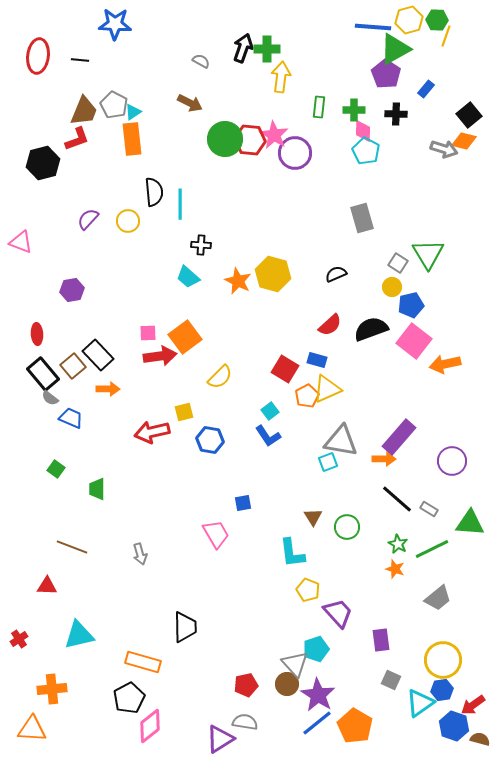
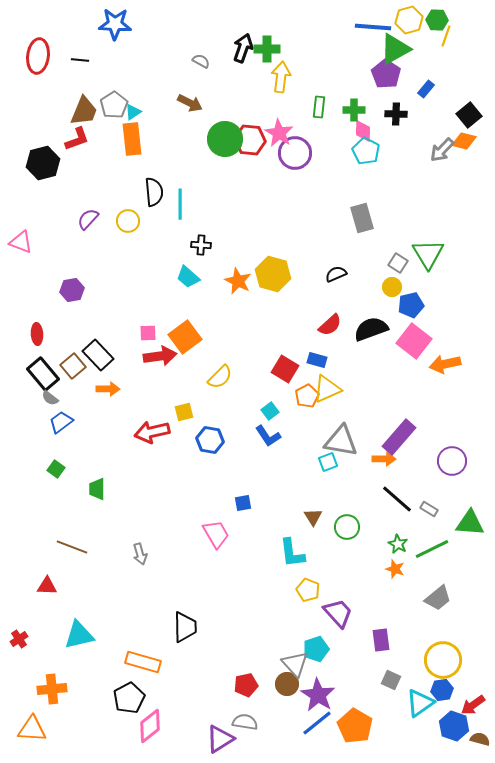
gray pentagon at (114, 105): rotated 12 degrees clockwise
pink star at (274, 135): moved 5 px right, 2 px up
gray arrow at (444, 149): moved 2 px left, 1 px down; rotated 116 degrees clockwise
blue trapezoid at (71, 418): moved 10 px left, 4 px down; rotated 60 degrees counterclockwise
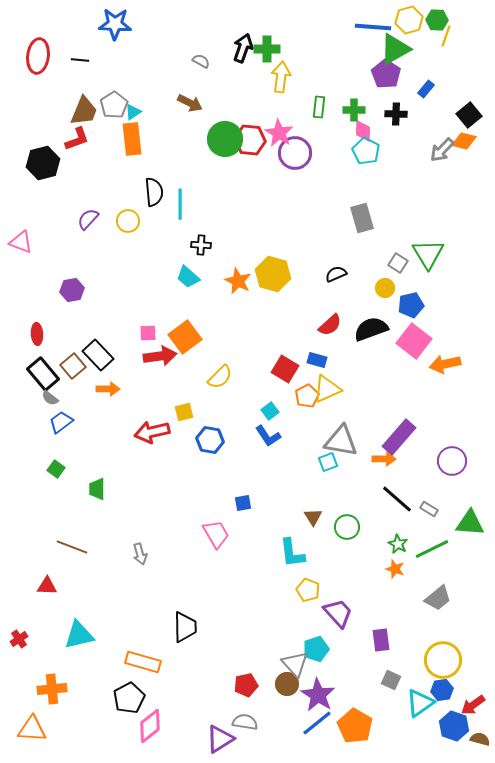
yellow circle at (392, 287): moved 7 px left, 1 px down
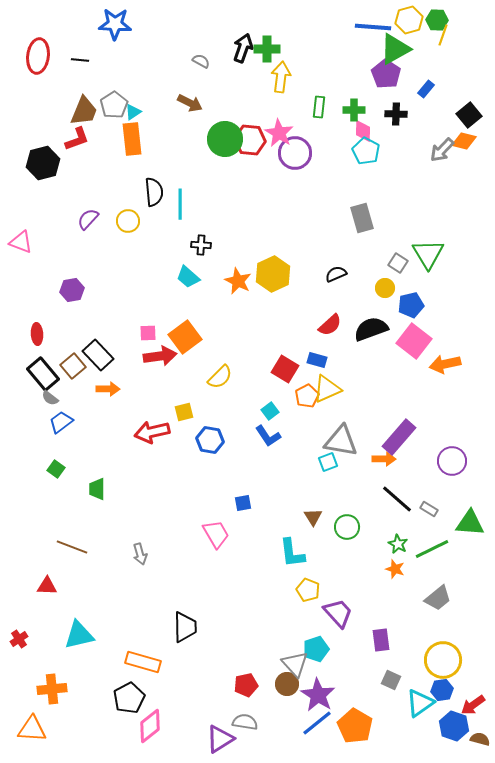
yellow line at (446, 36): moved 3 px left, 1 px up
yellow hexagon at (273, 274): rotated 20 degrees clockwise
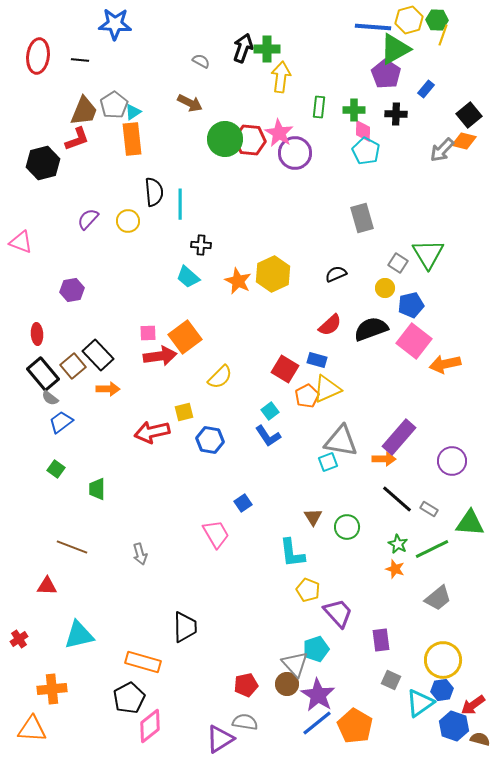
blue square at (243, 503): rotated 24 degrees counterclockwise
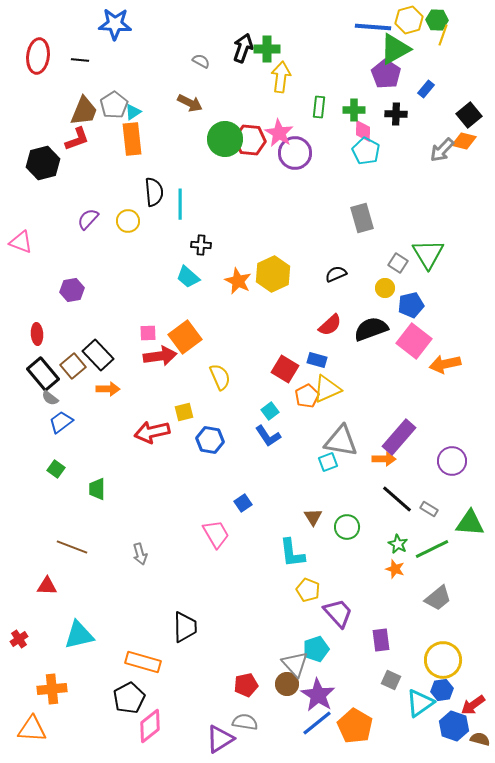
yellow semicircle at (220, 377): rotated 68 degrees counterclockwise
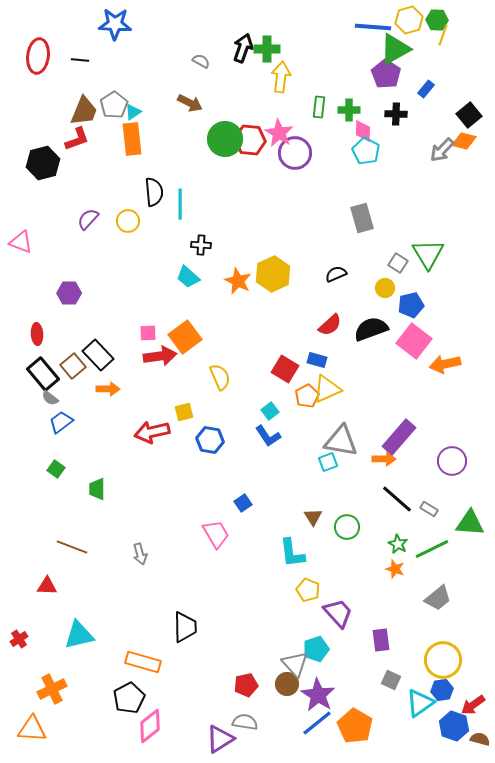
green cross at (354, 110): moved 5 px left
purple hexagon at (72, 290): moved 3 px left, 3 px down; rotated 10 degrees clockwise
orange cross at (52, 689): rotated 20 degrees counterclockwise
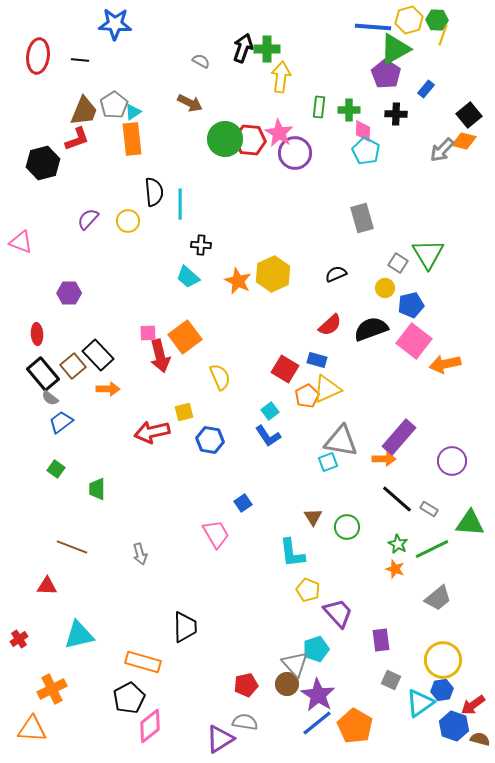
red arrow at (160, 356): rotated 84 degrees clockwise
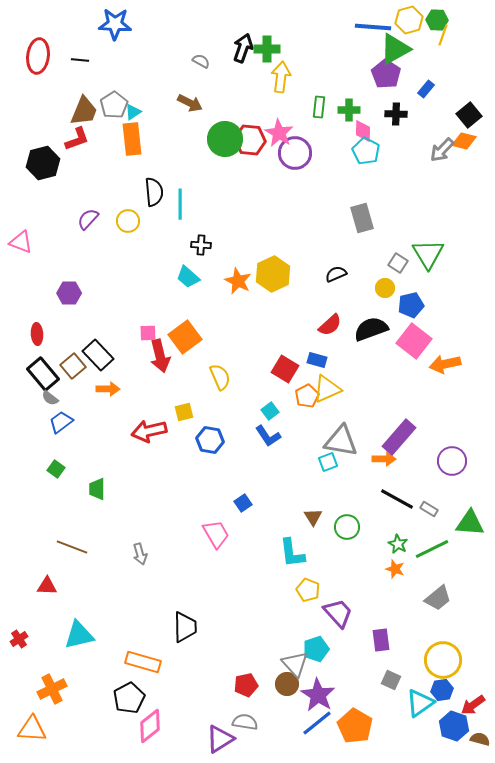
red arrow at (152, 432): moved 3 px left, 1 px up
black line at (397, 499): rotated 12 degrees counterclockwise
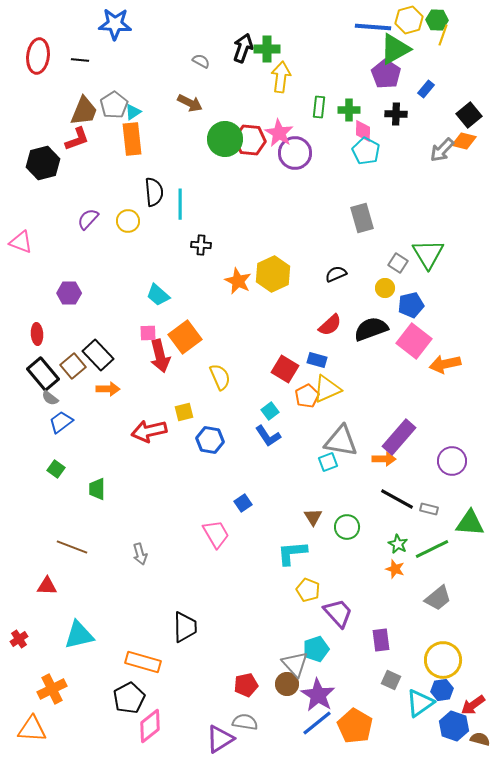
cyan trapezoid at (188, 277): moved 30 px left, 18 px down
gray rectangle at (429, 509): rotated 18 degrees counterclockwise
cyan L-shape at (292, 553): rotated 92 degrees clockwise
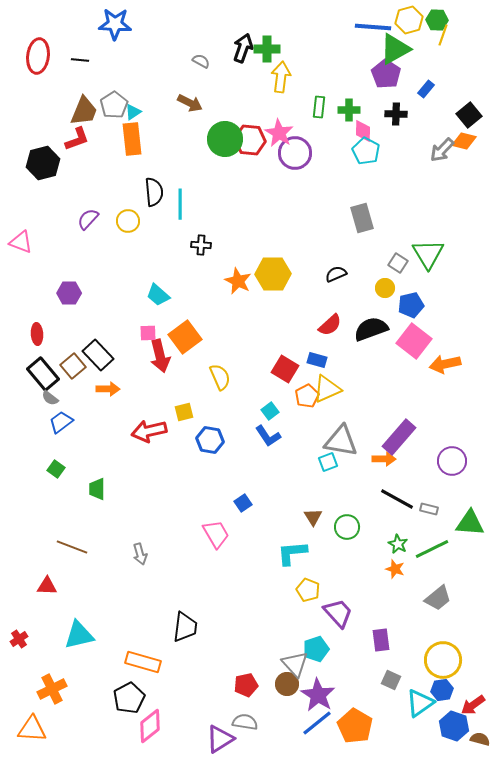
yellow hexagon at (273, 274): rotated 24 degrees clockwise
black trapezoid at (185, 627): rotated 8 degrees clockwise
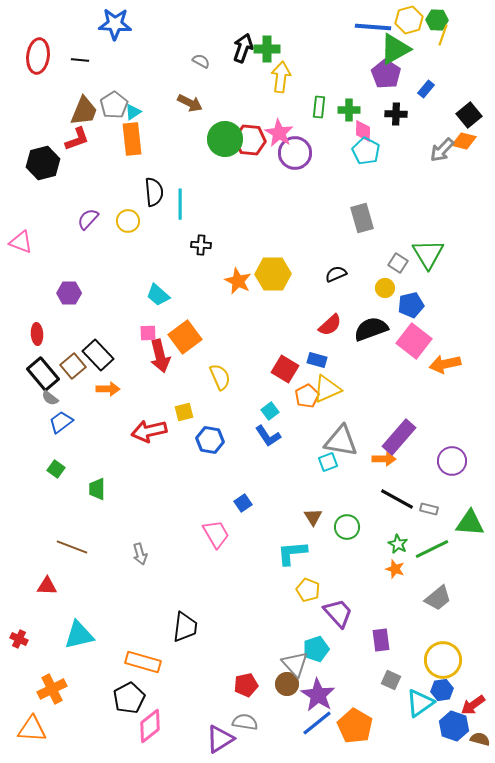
red cross at (19, 639): rotated 30 degrees counterclockwise
